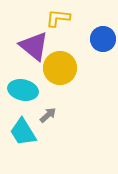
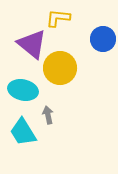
purple triangle: moved 2 px left, 2 px up
gray arrow: rotated 60 degrees counterclockwise
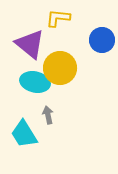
blue circle: moved 1 px left, 1 px down
purple triangle: moved 2 px left
cyan ellipse: moved 12 px right, 8 px up
cyan trapezoid: moved 1 px right, 2 px down
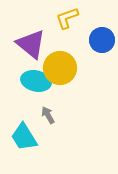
yellow L-shape: moved 9 px right; rotated 25 degrees counterclockwise
purple triangle: moved 1 px right
cyan ellipse: moved 1 px right, 1 px up
gray arrow: rotated 18 degrees counterclockwise
cyan trapezoid: moved 3 px down
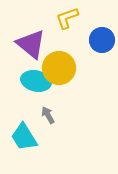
yellow circle: moved 1 px left
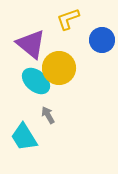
yellow L-shape: moved 1 px right, 1 px down
cyan ellipse: rotated 28 degrees clockwise
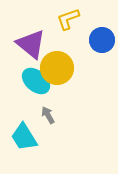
yellow circle: moved 2 px left
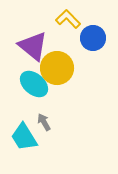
yellow L-shape: rotated 65 degrees clockwise
blue circle: moved 9 px left, 2 px up
purple triangle: moved 2 px right, 2 px down
cyan ellipse: moved 2 px left, 3 px down
gray arrow: moved 4 px left, 7 px down
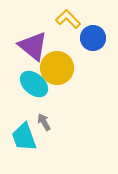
cyan trapezoid: rotated 12 degrees clockwise
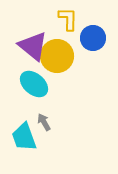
yellow L-shape: rotated 45 degrees clockwise
yellow circle: moved 12 px up
